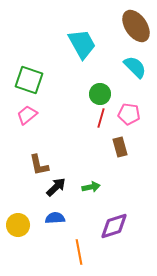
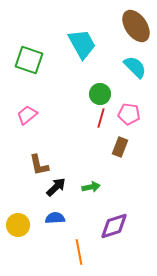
green square: moved 20 px up
brown rectangle: rotated 36 degrees clockwise
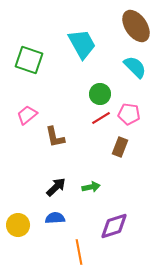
red line: rotated 42 degrees clockwise
brown L-shape: moved 16 px right, 28 px up
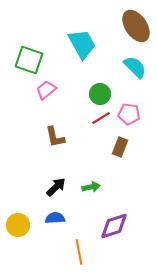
pink trapezoid: moved 19 px right, 25 px up
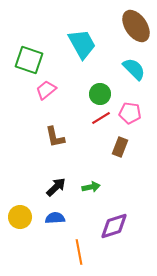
cyan semicircle: moved 1 px left, 2 px down
pink pentagon: moved 1 px right, 1 px up
yellow circle: moved 2 px right, 8 px up
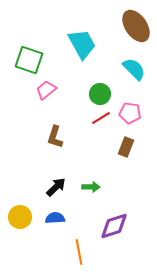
brown L-shape: rotated 30 degrees clockwise
brown rectangle: moved 6 px right
green arrow: rotated 12 degrees clockwise
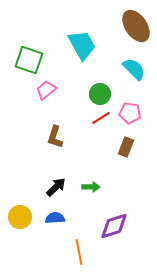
cyan trapezoid: moved 1 px down
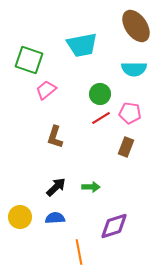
cyan trapezoid: rotated 108 degrees clockwise
cyan semicircle: rotated 135 degrees clockwise
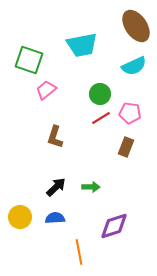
cyan semicircle: moved 3 px up; rotated 25 degrees counterclockwise
